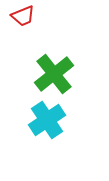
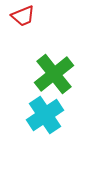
cyan cross: moved 2 px left, 5 px up
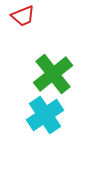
green cross: moved 1 px left
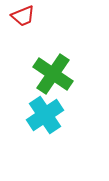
green cross: rotated 18 degrees counterclockwise
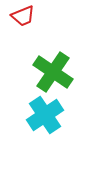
green cross: moved 2 px up
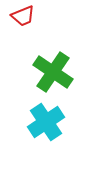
cyan cross: moved 1 px right, 7 px down
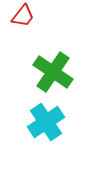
red trapezoid: rotated 30 degrees counterclockwise
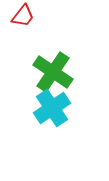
cyan cross: moved 6 px right, 14 px up
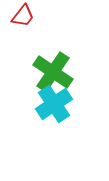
cyan cross: moved 2 px right, 4 px up
